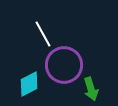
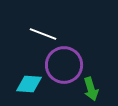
white line: rotated 40 degrees counterclockwise
cyan diamond: rotated 32 degrees clockwise
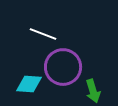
purple circle: moved 1 px left, 2 px down
green arrow: moved 2 px right, 2 px down
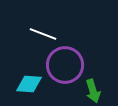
purple circle: moved 2 px right, 2 px up
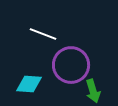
purple circle: moved 6 px right
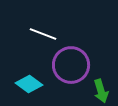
cyan diamond: rotated 32 degrees clockwise
green arrow: moved 8 px right
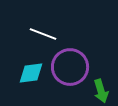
purple circle: moved 1 px left, 2 px down
cyan diamond: moved 2 px right, 11 px up; rotated 44 degrees counterclockwise
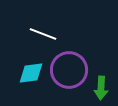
purple circle: moved 1 px left, 3 px down
green arrow: moved 3 px up; rotated 20 degrees clockwise
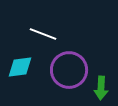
cyan diamond: moved 11 px left, 6 px up
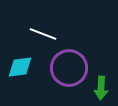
purple circle: moved 2 px up
